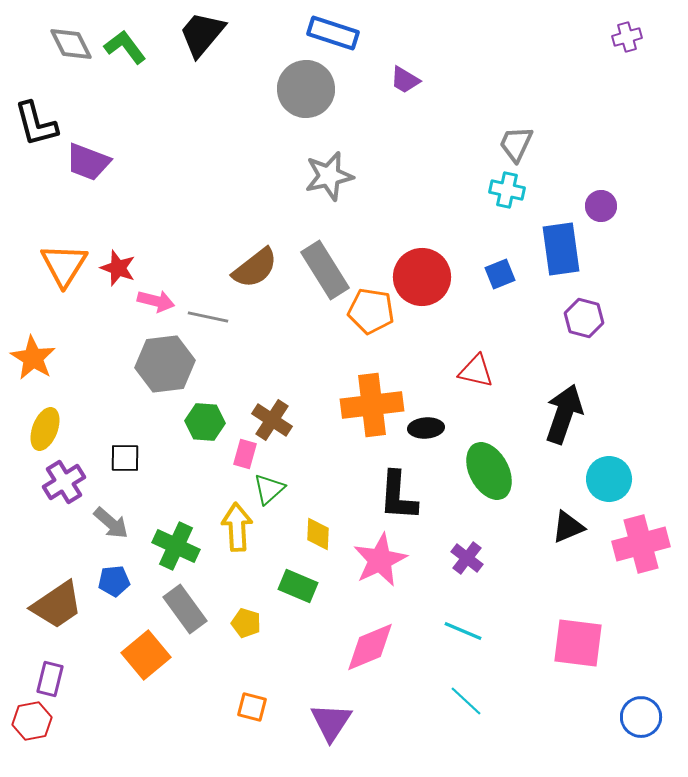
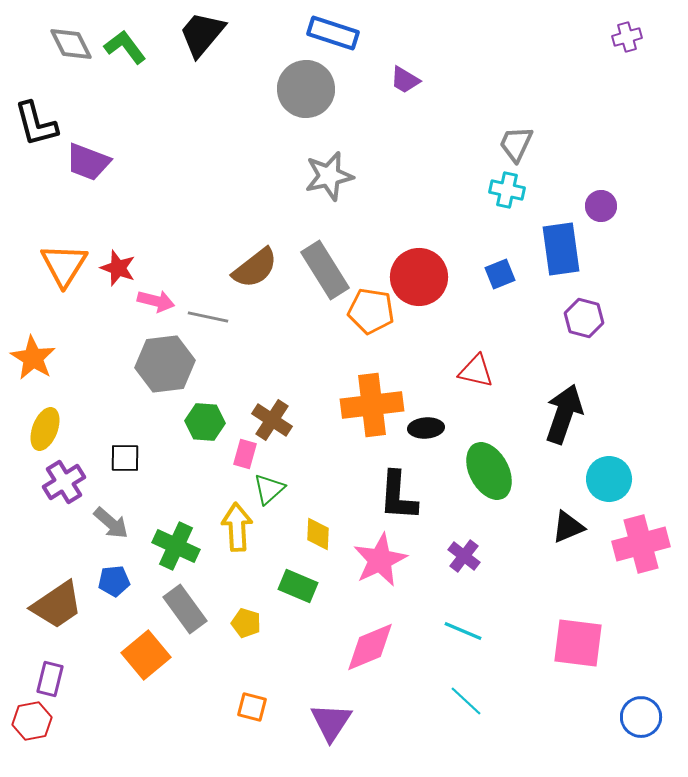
red circle at (422, 277): moved 3 px left
purple cross at (467, 558): moved 3 px left, 2 px up
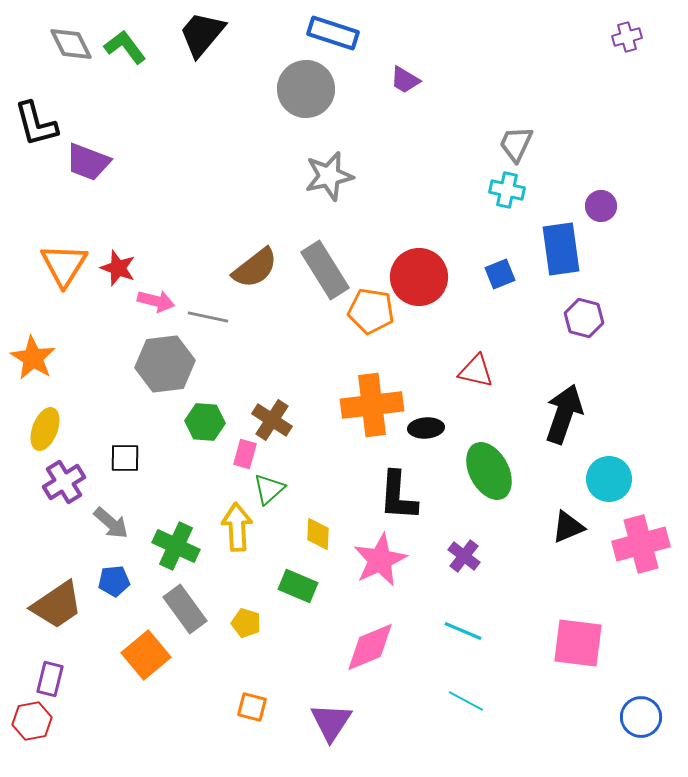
cyan line at (466, 701): rotated 15 degrees counterclockwise
